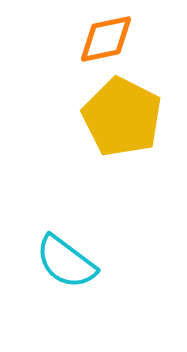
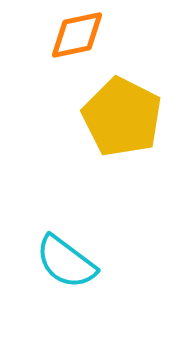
orange diamond: moved 29 px left, 4 px up
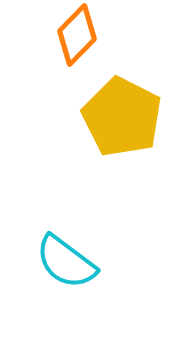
orange diamond: rotated 34 degrees counterclockwise
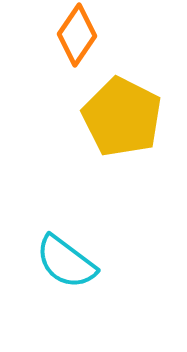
orange diamond: rotated 10 degrees counterclockwise
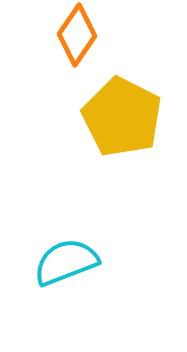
cyan semicircle: rotated 122 degrees clockwise
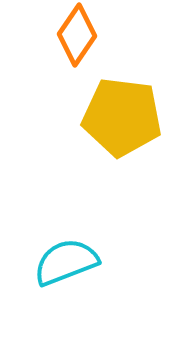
yellow pentagon: rotated 20 degrees counterclockwise
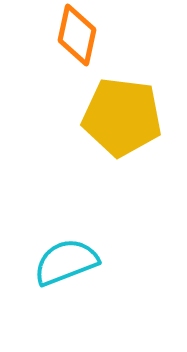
orange diamond: rotated 22 degrees counterclockwise
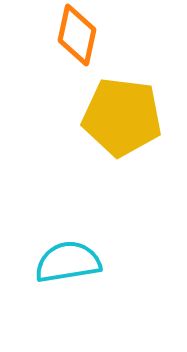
cyan semicircle: moved 2 px right; rotated 12 degrees clockwise
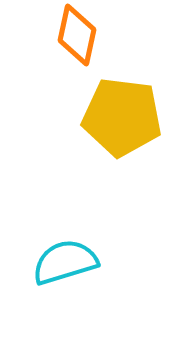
cyan semicircle: moved 3 px left; rotated 8 degrees counterclockwise
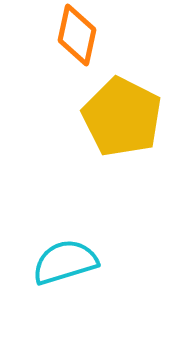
yellow pentagon: rotated 20 degrees clockwise
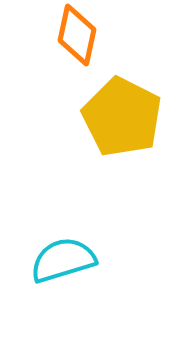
cyan semicircle: moved 2 px left, 2 px up
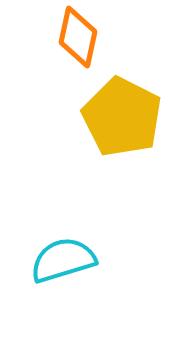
orange diamond: moved 1 px right, 2 px down
